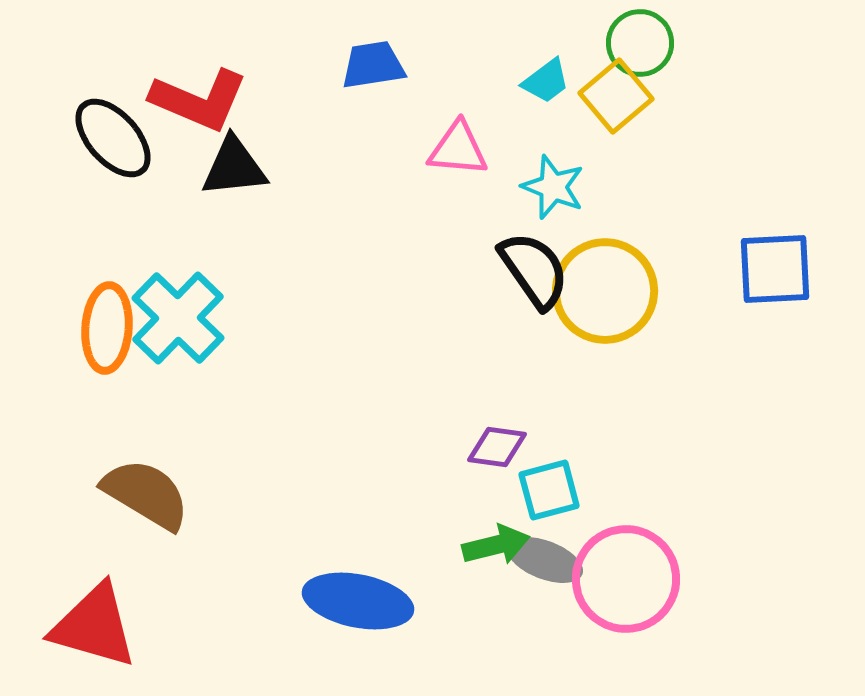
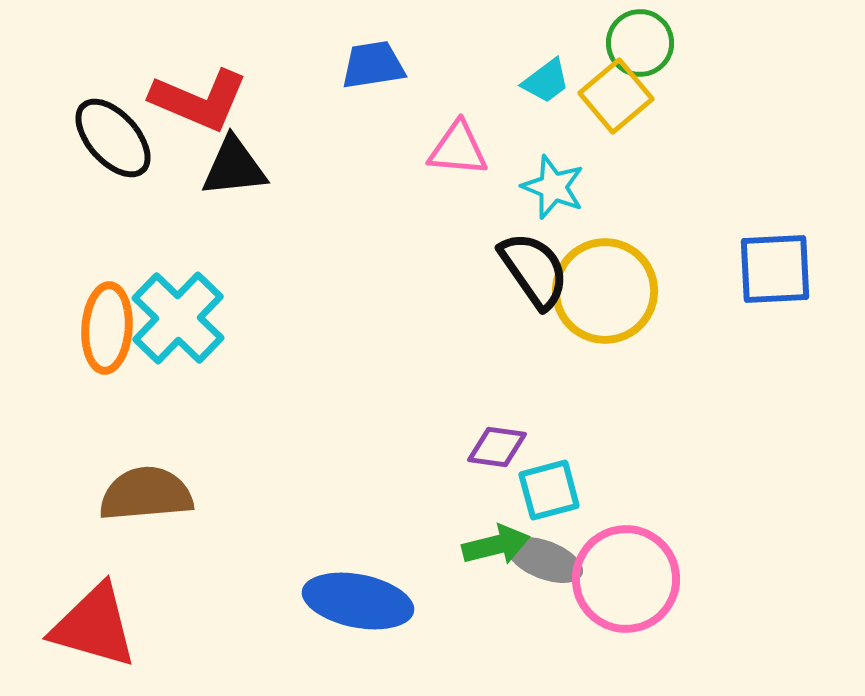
brown semicircle: rotated 36 degrees counterclockwise
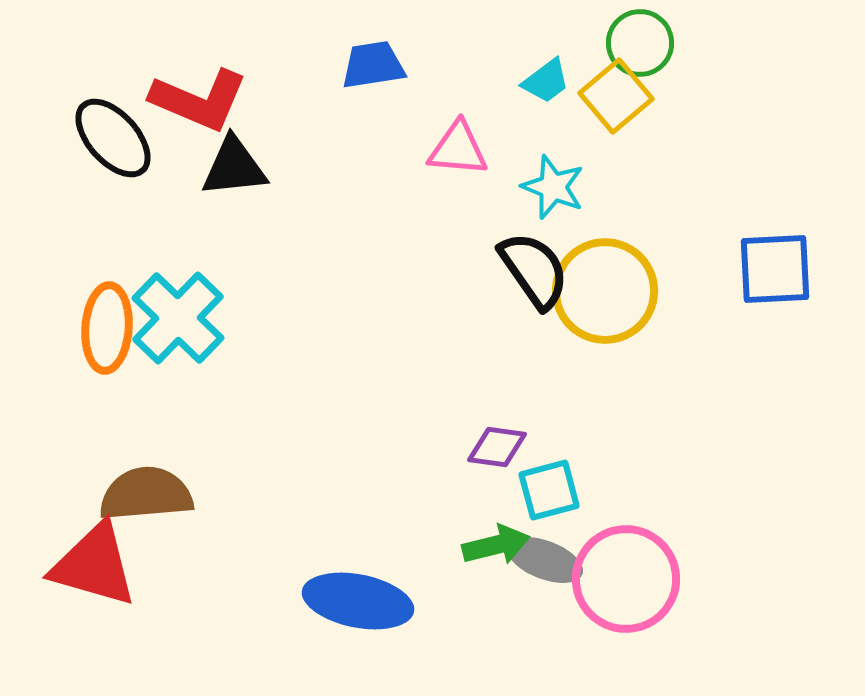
red triangle: moved 61 px up
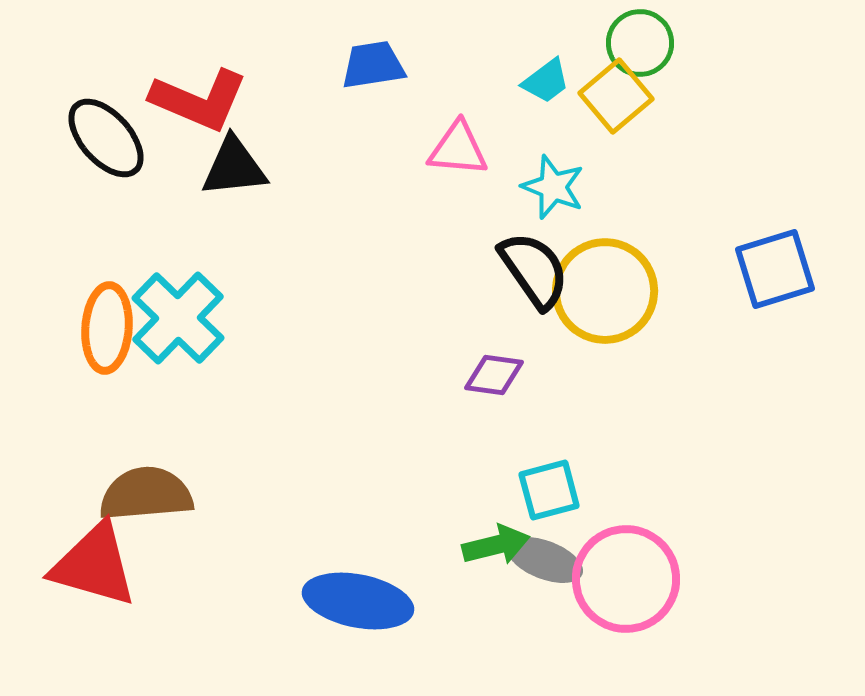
black ellipse: moved 7 px left
blue square: rotated 14 degrees counterclockwise
purple diamond: moved 3 px left, 72 px up
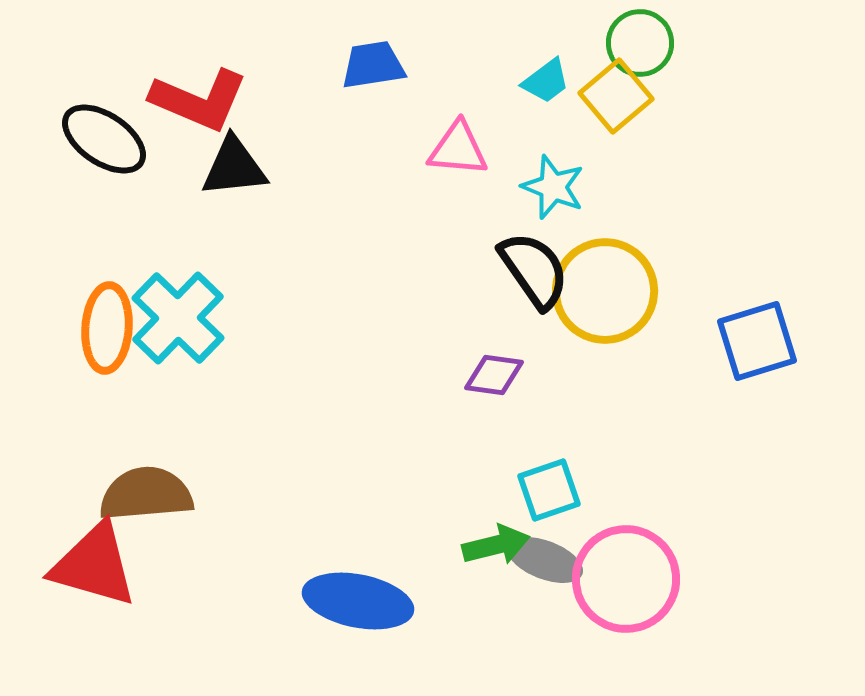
black ellipse: moved 2 px left, 1 px down; rotated 14 degrees counterclockwise
blue square: moved 18 px left, 72 px down
cyan square: rotated 4 degrees counterclockwise
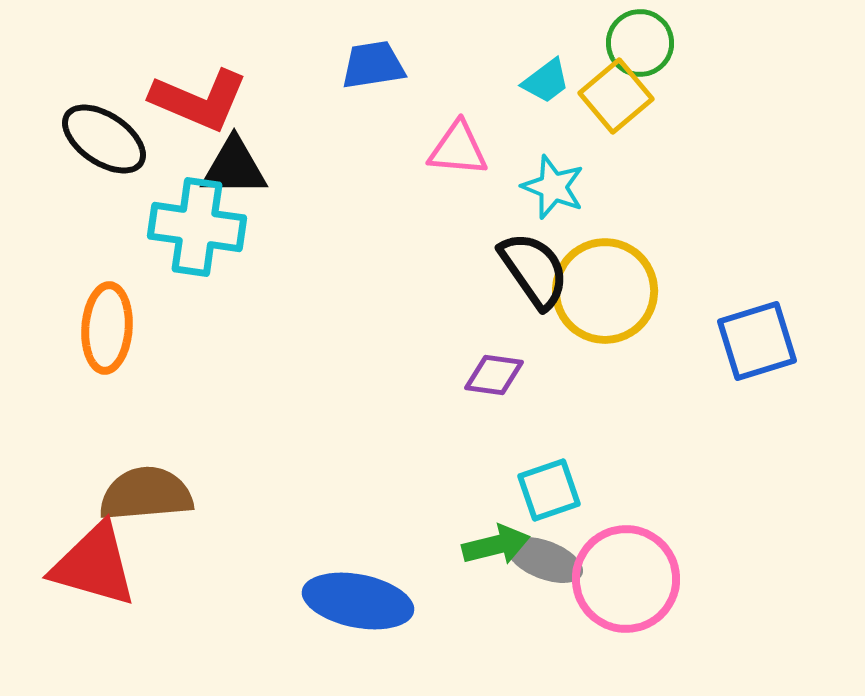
black triangle: rotated 6 degrees clockwise
cyan cross: moved 19 px right, 91 px up; rotated 36 degrees counterclockwise
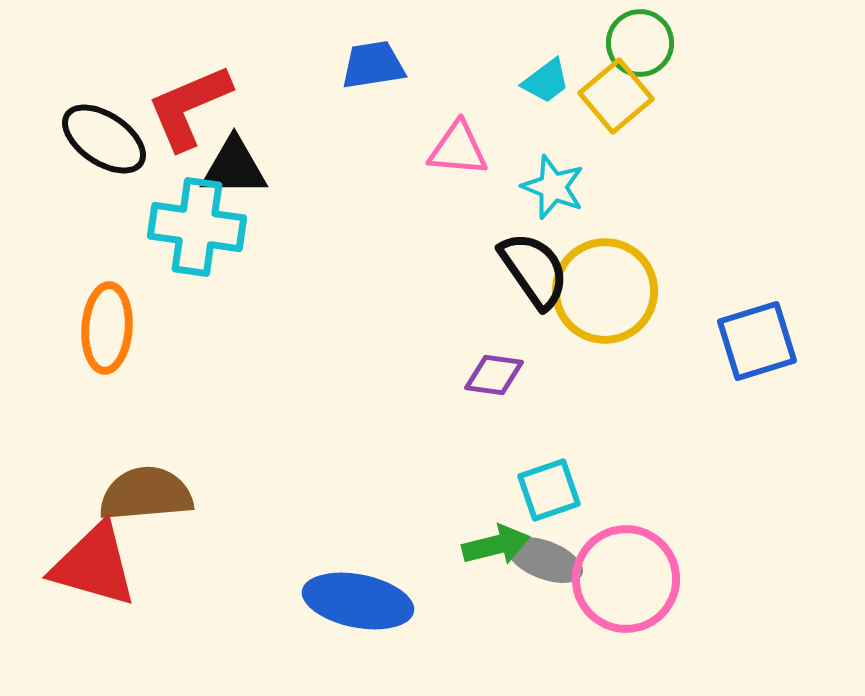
red L-shape: moved 10 px left, 7 px down; rotated 134 degrees clockwise
